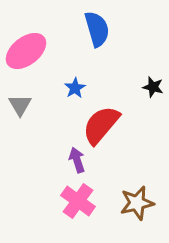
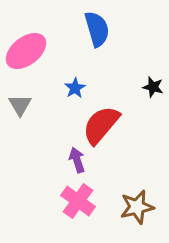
brown star: moved 4 px down
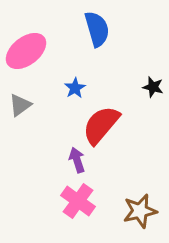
gray triangle: rotated 25 degrees clockwise
brown star: moved 3 px right, 4 px down
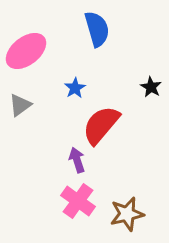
black star: moved 2 px left; rotated 15 degrees clockwise
brown star: moved 13 px left, 3 px down
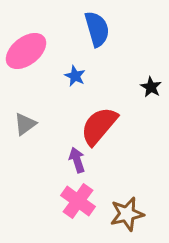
blue star: moved 12 px up; rotated 15 degrees counterclockwise
gray triangle: moved 5 px right, 19 px down
red semicircle: moved 2 px left, 1 px down
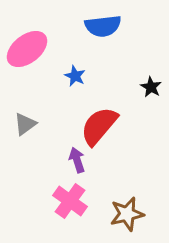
blue semicircle: moved 6 px right, 3 px up; rotated 99 degrees clockwise
pink ellipse: moved 1 px right, 2 px up
pink cross: moved 8 px left
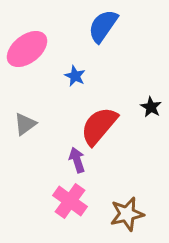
blue semicircle: rotated 132 degrees clockwise
black star: moved 20 px down
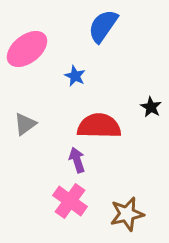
red semicircle: rotated 51 degrees clockwise
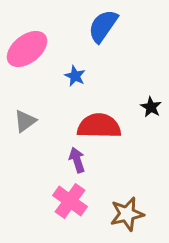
gray triangle: moved 3 px up
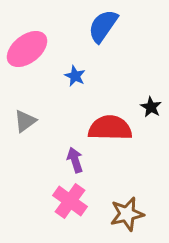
red semicircle: moved 11 px right, 2 px down
purple arrow: moved 2 px left
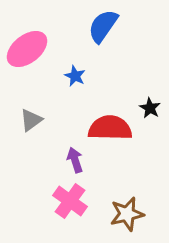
black star: moved 1 px left, 1 px down
gray triangle: moved 6 px right, 1 px up
